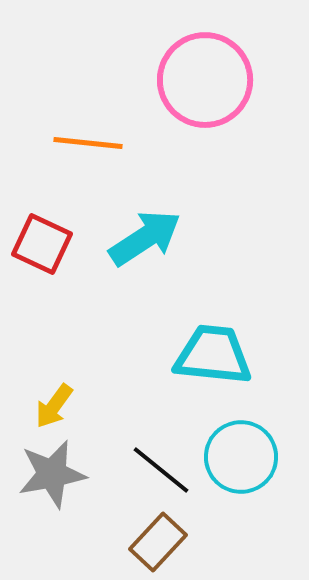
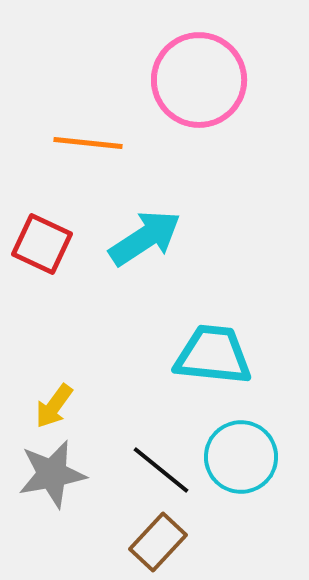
pink circle: moved 6 px left
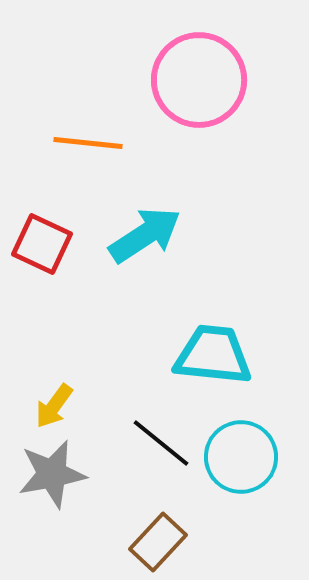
cyan arrow: moved 3 px up
black line: moved 27 px up
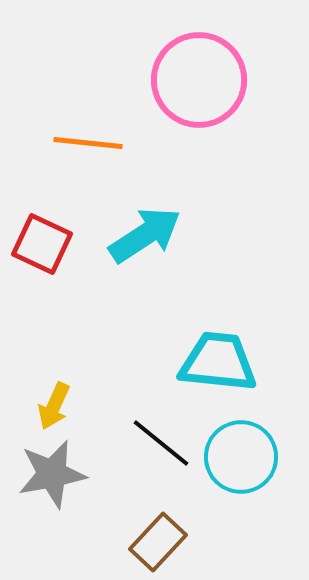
cyan trapezoid: moved 5 px right, 7 px down
yellow arrow: rotated 12 degrees counterclockwise
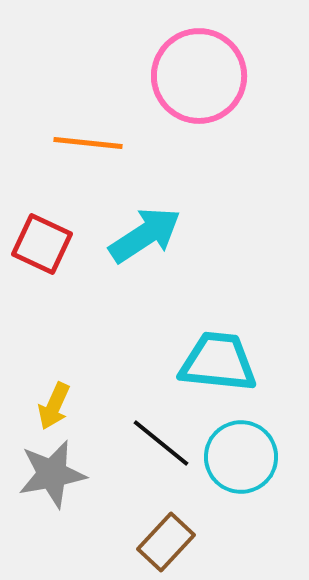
pink circle: moved 4 px up
brown rectangle: moved 8 px right
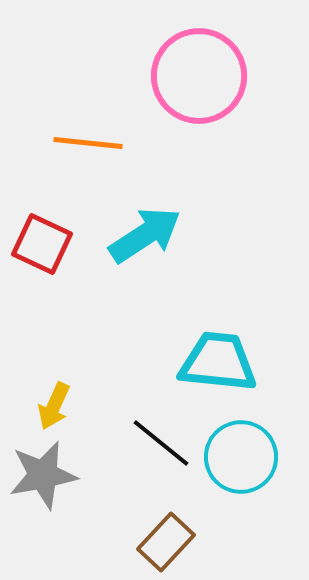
gray star: moved 9 px left, 1 px down
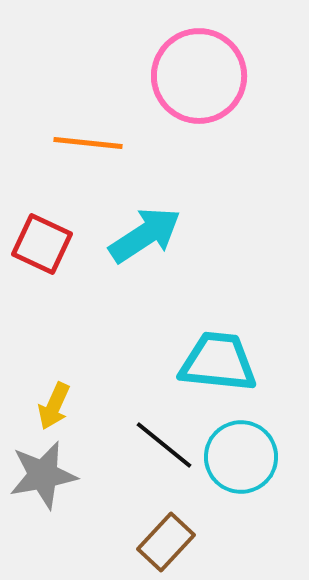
black line: moved 3 px right, 2 px down
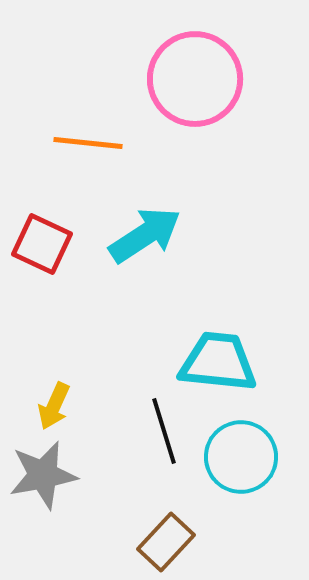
pink circle: moved 4 px left, 3 px down
black line: moved 14 px up; rotated 34 degrees clockwise
